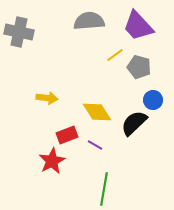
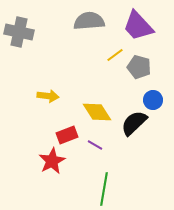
yellow arrow: moved 1 px right, 2 px up
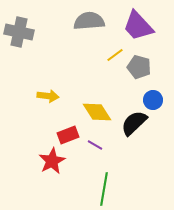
red rectangle: moved 1 px right
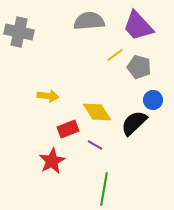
red rectangle: moved 6 px up
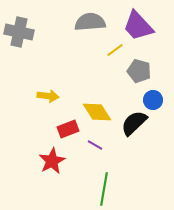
gray semicircle: moved 1 px right, 1 px down
yellow line: moved 5 px up
gray pentagon: moved 4 px down
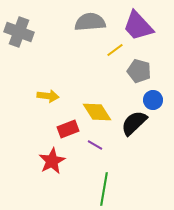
gray cross: rotated 8 degrees clockwise
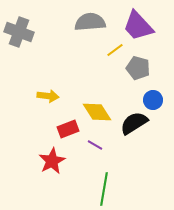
gray pentagon: moved 1 px left, 3 px up
black semicircle: rotated 12 degrees clockwise
